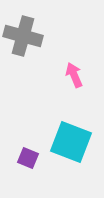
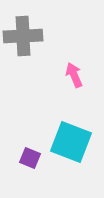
gray cross: rotated 18 degrees counterclockwise
purple square: moved 2 px right
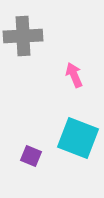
cyan square: moved 7 px right, 4 px up
purple square: moved 1 px right, 2 px up
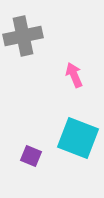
gray cross: rotated 9 degrees counterclockwise
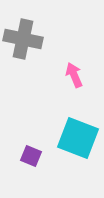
gray cross: moved 3 px down; rotated 24 degrees clockwise
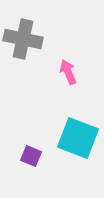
pink arrow: moved 6 px left, 3 px up
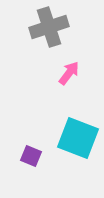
gray cross: moved 26 px right, 12 px up; rotated 30 degrees counterclockwise
pink arrow: moved 1 px right, 1 px down; rotated 60 degrees clockwise
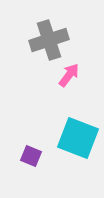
gray cross: moved 13 px down
pink arrow: moved 2 px down
